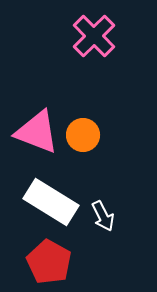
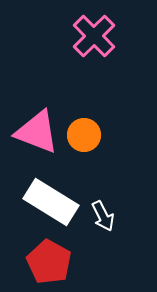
orange circle: moved 1 px right
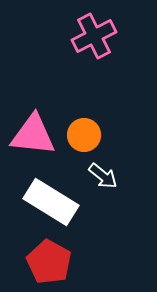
pink cross: rotated 18 degrees clockwise
pink triangle: moved 4 px left, 3 px down; rotated 15 degrees counterclockwise
white arrow: moved 40 px up; rotated 24 degrees counterclockwise
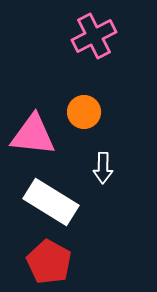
orange circle: moved 23 px up
white arrow: moved 8 px up; rotated 52 degrees clockwise
